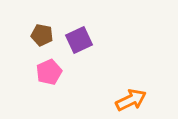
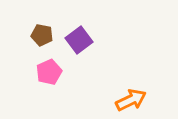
purple square: rotated 12 degrees counterclockwise
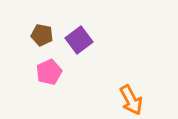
orange arrow: rotated 88 degrees clockwise
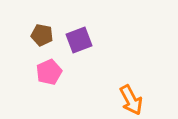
purple square: rotated 16 degrees clockwise
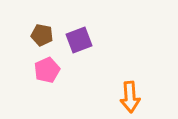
pink pentagon: moved 2 px left, 2 px up
orange arrow: moved 1 px left, 3 px up; rotated 24 degrees clockwise
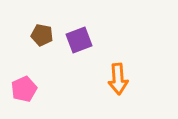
pink pentagon: moved 23 px left, 19 px down
orange arrow: moved 12 px left, 18 px up
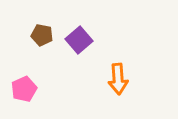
purple square: rotated 20 degrees counterclockwise
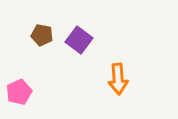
purple square: rotated 12 degrees counterclockwise
pink pentagon: moved 5 px left, 3 px down
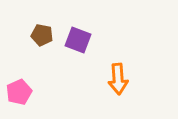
purple square: moved 1 px left; rotated 16 degrees counterclockwise
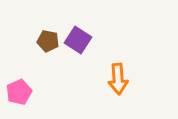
brown pentagon: moved 6 px right, 6 px down
purple square: rotated 12 degrees clockwise
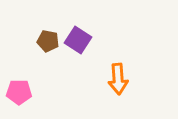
pink pentagon: rotated 25 degrees clockwise
